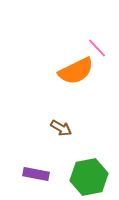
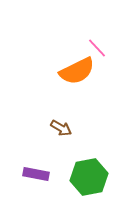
orange semicircle: moved 1 px right
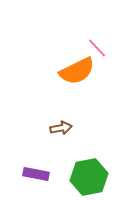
brown arrow: rotated 40 degrees counterclockwise
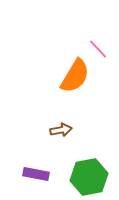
pink line: moved 1 px right, 1 px down
orange semicircle: moved 2 px left, 5 px down; rotated 33 degrees counterclockwise
brown arrow: moved 2 px down
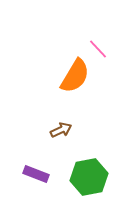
brown arrow: rotated 15 degrees counterclockwise
purple rectangle: rotated 10 degrees clockwise
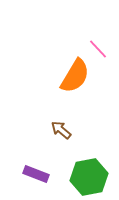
brown arrow: rotated 115 degrees counterclockwise
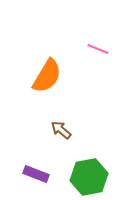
pink line: rotated 25 degrees counterclockwise
orange semicircle: moved 28 px left
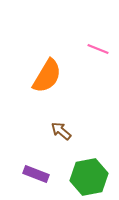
brown arrow: moved 1 px down
